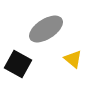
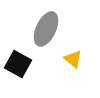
gray ellipse: rotated 32 degrees counterclockwise
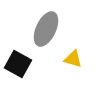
yellow triangle: rotated 24 degrees counterclockwise
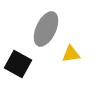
yellow triangle: moved 2 px left, 5 px up; rotated 24 degrees counterclockwise
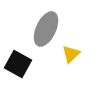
yellow triangle: rotated 36 degrees counterclockwise
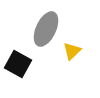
yellow triangle: moved 1 px right, 3 px up
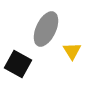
yellow triangle: rotated 18 degrees counterclockwise
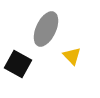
yellow triangle: moved 5 px down; rotated 12 degrees counterclockwise
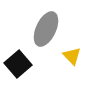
black square: rotated 20 degrees clockwise
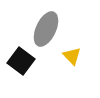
black square: moved 3 px right, 3 px up; rotated 12 degrees counterclockwise
